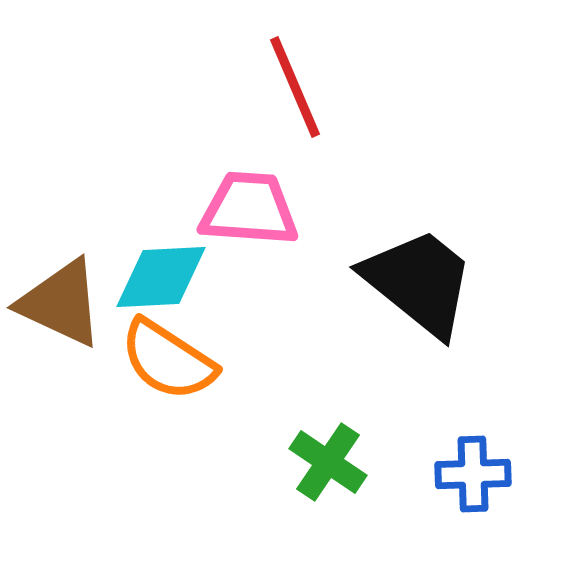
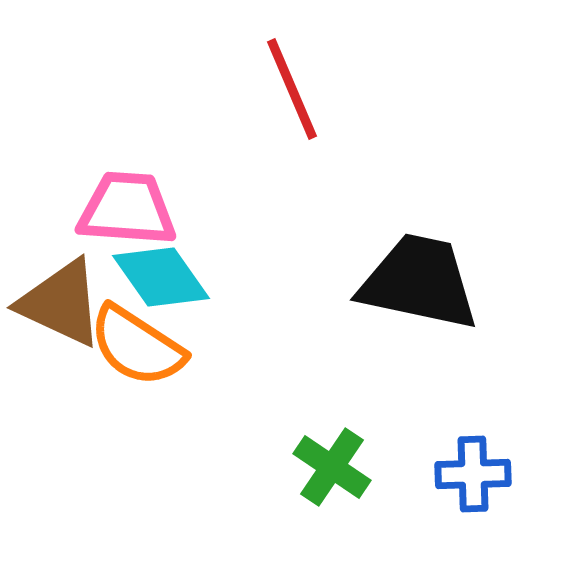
red line: moved 3 px left, 2 px down
pink trapezoid: moved 122 px left
cyan diamond: rotated 58 degrees clockwise
black trapezoid: rotated 27 degrees counterclockwise
orange semicircle: moved 31 px left, 14 px up
green cross: moved 4 px right, 5 px down
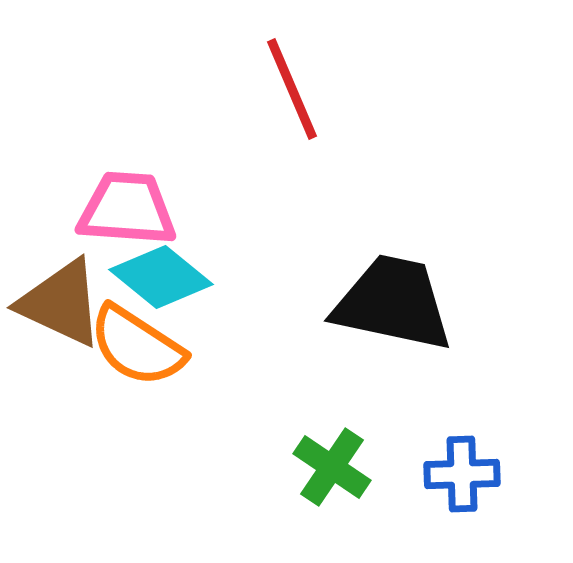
cyan diamond: rotated 16 degrees counterclockwise
black trapezoid: moved 26 px left, 21 px down
blue cross: moved 11 px left
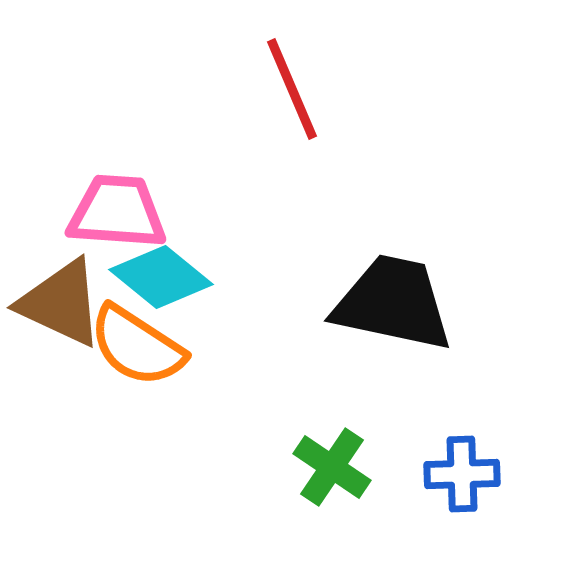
pink trapezoid: moved 10 px left, 3 px down
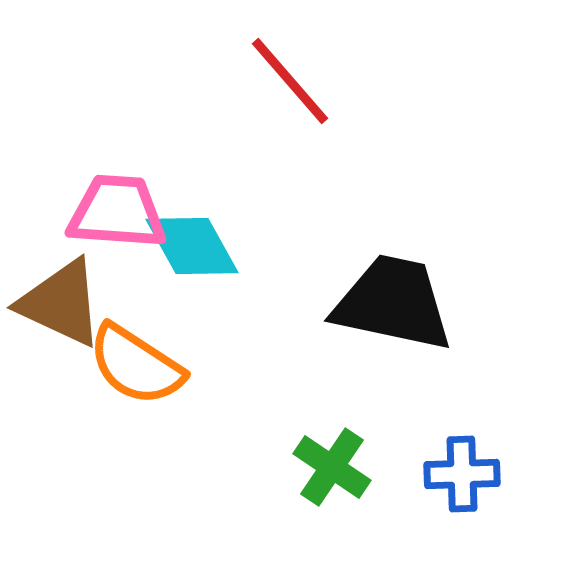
red line: moved 2 px left, 8 px up; rotated 18 degrees counterclockwise
cyan diamond: moved 31 px right, 31 px up; rotated 22 degrees clockwise
orange semicircle: moved 1 px left, 19 px down
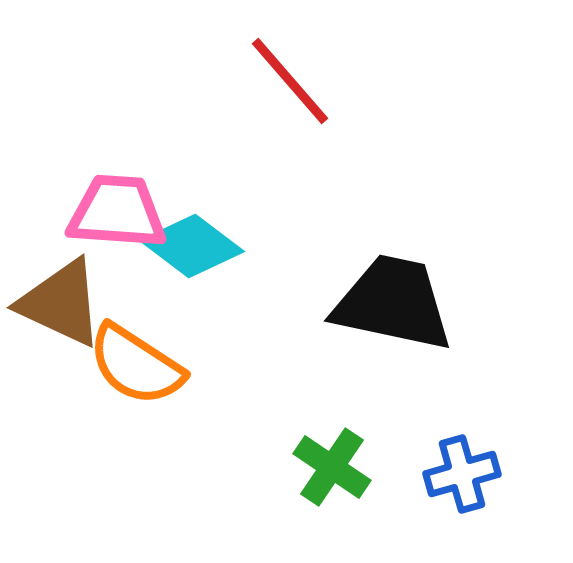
cyan diamond: rotated 24 degrees counterclockwise
blue cross: rotated 14 degrees counterclockwise
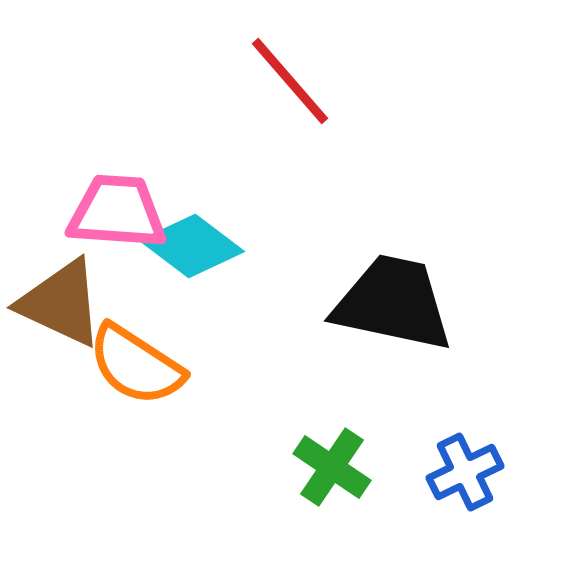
blue cross: moved 3 px right, 2 px up; rotated 10 degrees counterclockwise
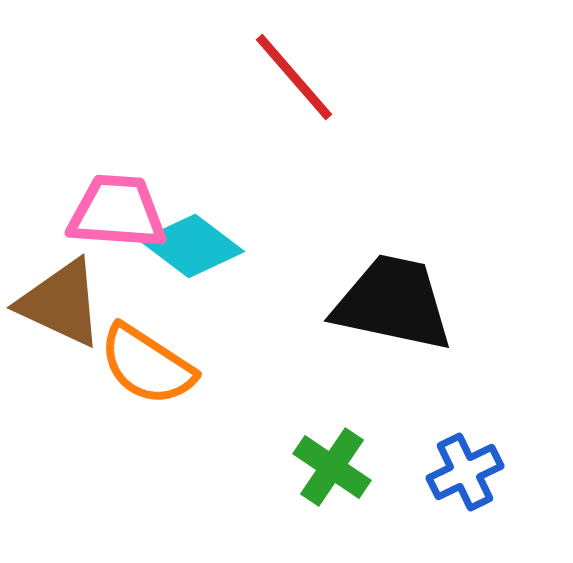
red line: moved 4 px right, 4 px up
orange semicircle: moved 11 px right
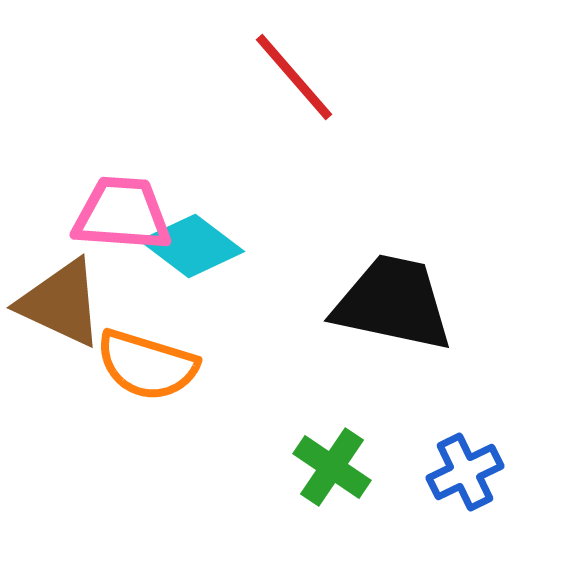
pink trapezoid: moved 5 px right, 2 px down
orange semicircle: rotated 16 degrees counterclockwise
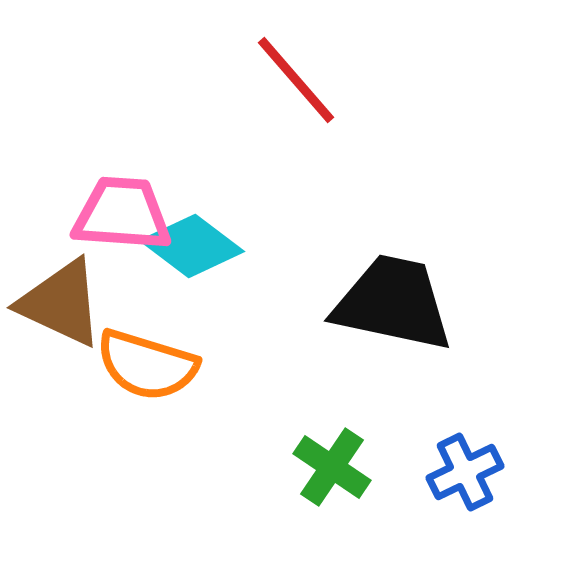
red line: moved 2 px right, 3 px down
